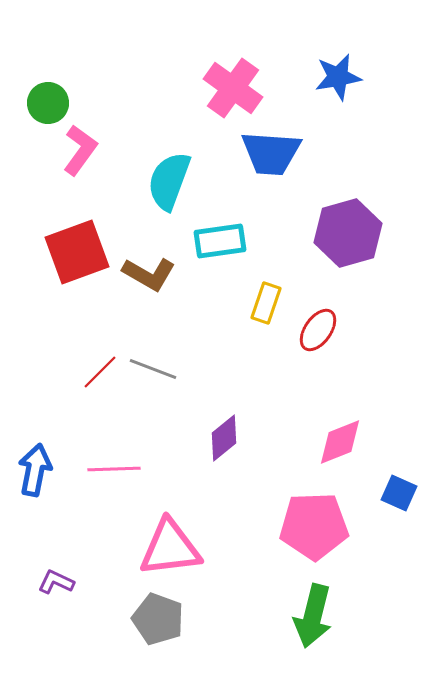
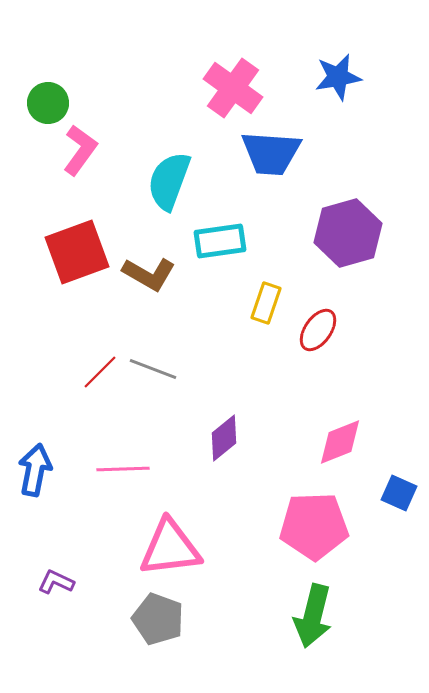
pink line: moved 9 px right
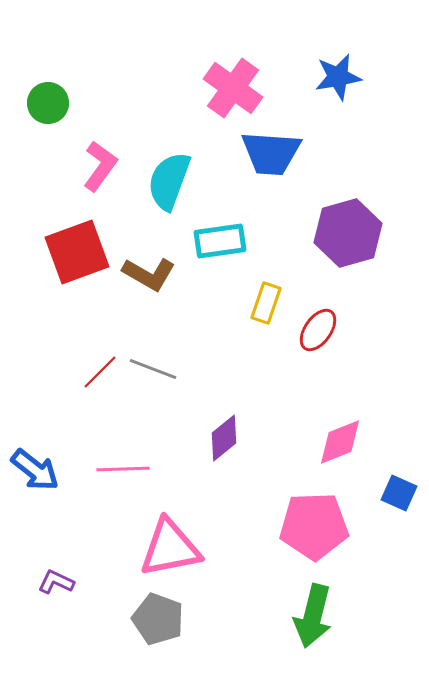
pink L-shape: moved 20 px right, 16 px down
blue arrow: rotated 117 degrees clockwise
pink triangle: rotated 4 degrees counterclockwise
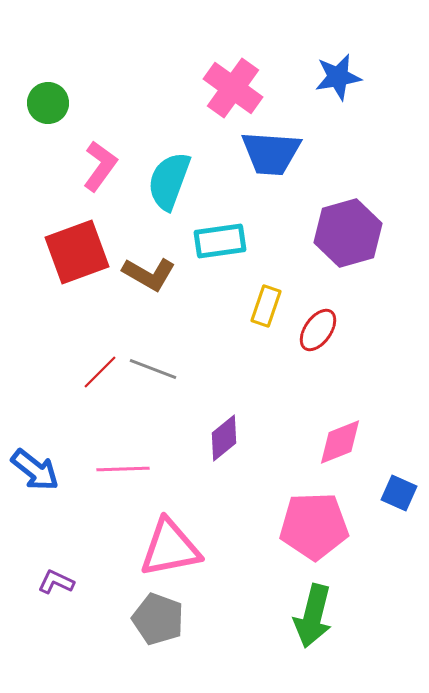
yellow rectangle: moved 3 px down
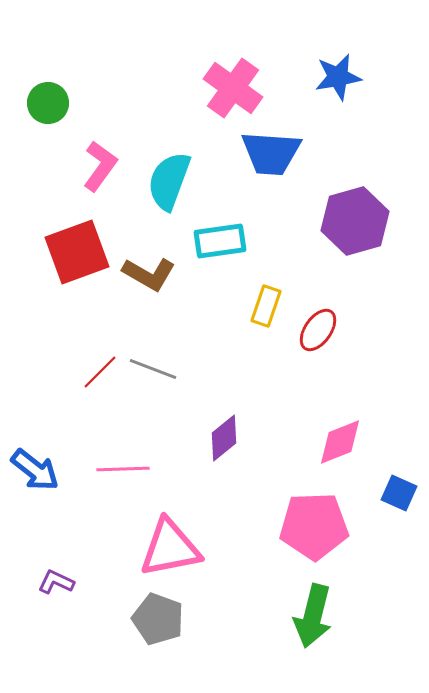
purple hexagon: moved 7 px right, 12 px up
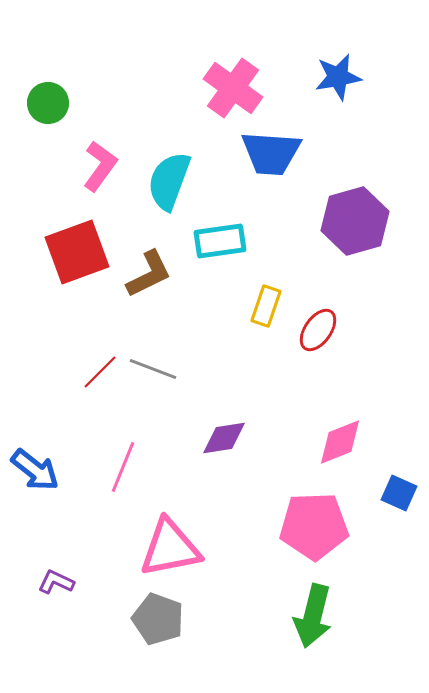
brown L-shape: rotated 56 degrees counterclockwise
purple diamond: rotated 30 degrees clockwise
pink line: moved 2 px up; rotated 66 degrees counterclockwise
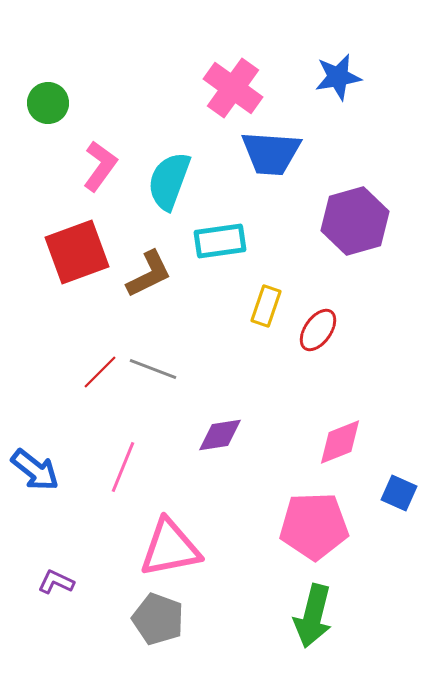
purple diamond: moved 4 px left, 3 px up
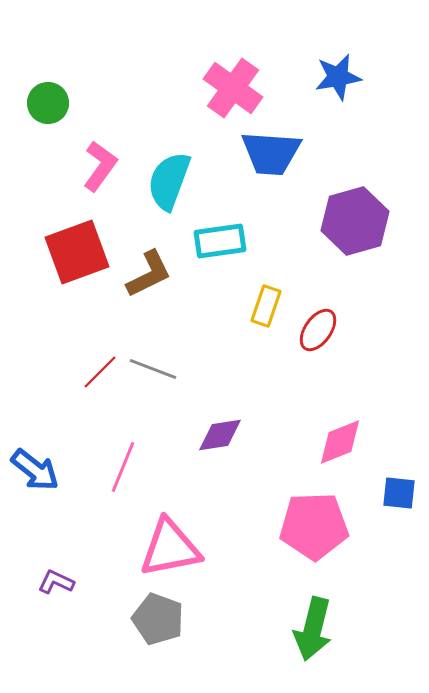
blue square: rotated 18 degrees counterclockwise
green arrow: moved 13 px down
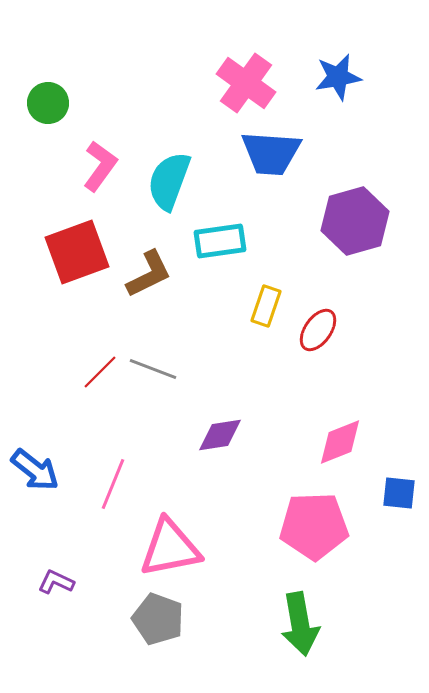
pink cross: moved 13 px right, 5 px up
pink line: moved 10 px left, 17 px down
green arrow: moved 13 px left, 5 px up; rotated 24 degrees counterclockwise
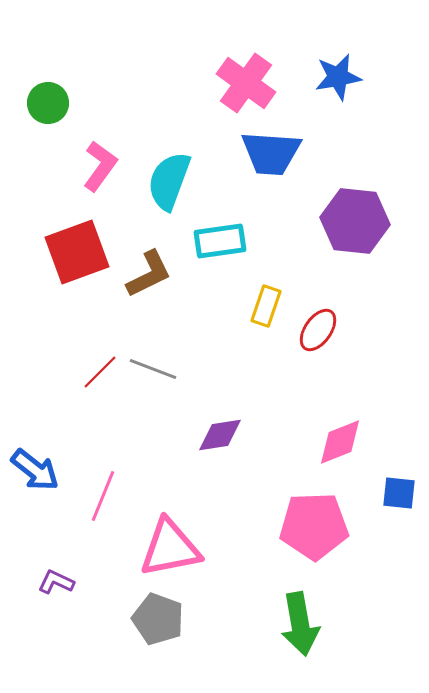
purple hexagon: rotated 22 degrees clockwise
pink line: moved 10 px left, 12 px down
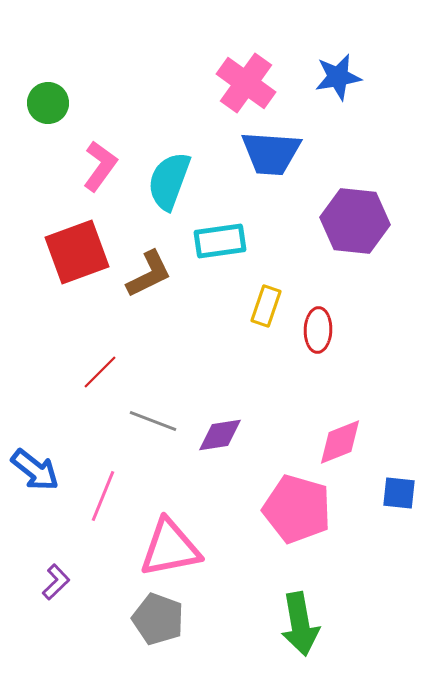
red ellipse: rotated 33 degrees counterclockwise
gray line: moved 52 px down
pink pentagon: moved 17 px left, 17 px up; rotated 18 degrees clockwise
purple L-shape: rotated 111 degrees clockwise
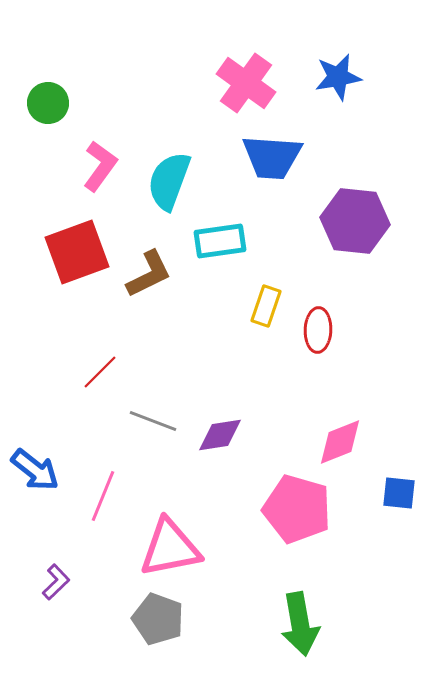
blue trapezoid: moved 1 px right, 4 px down
